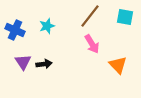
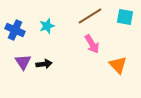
brown line: rotated 20 degrees clockwise
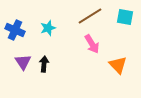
cyan star: moved 1 px right, 2 px down
black arrow: rotated 77 degrees counterclockwise
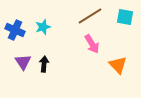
cyan star: moved 5 px left, 1 px up
